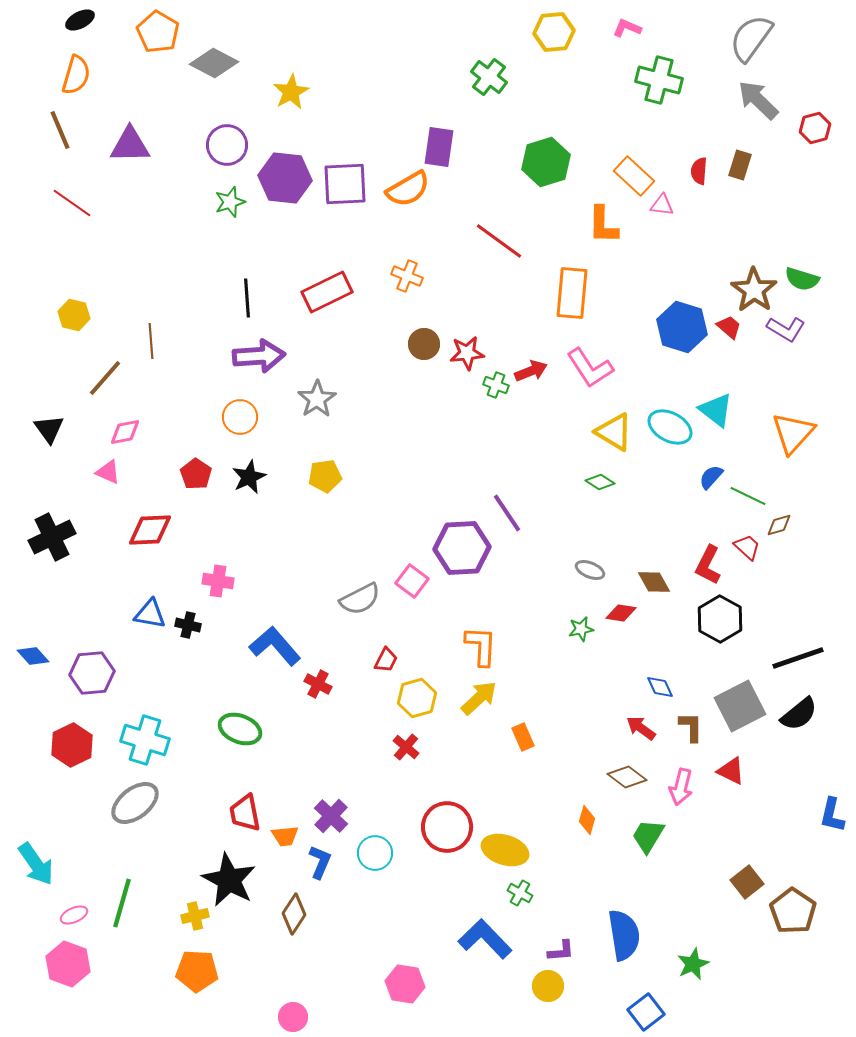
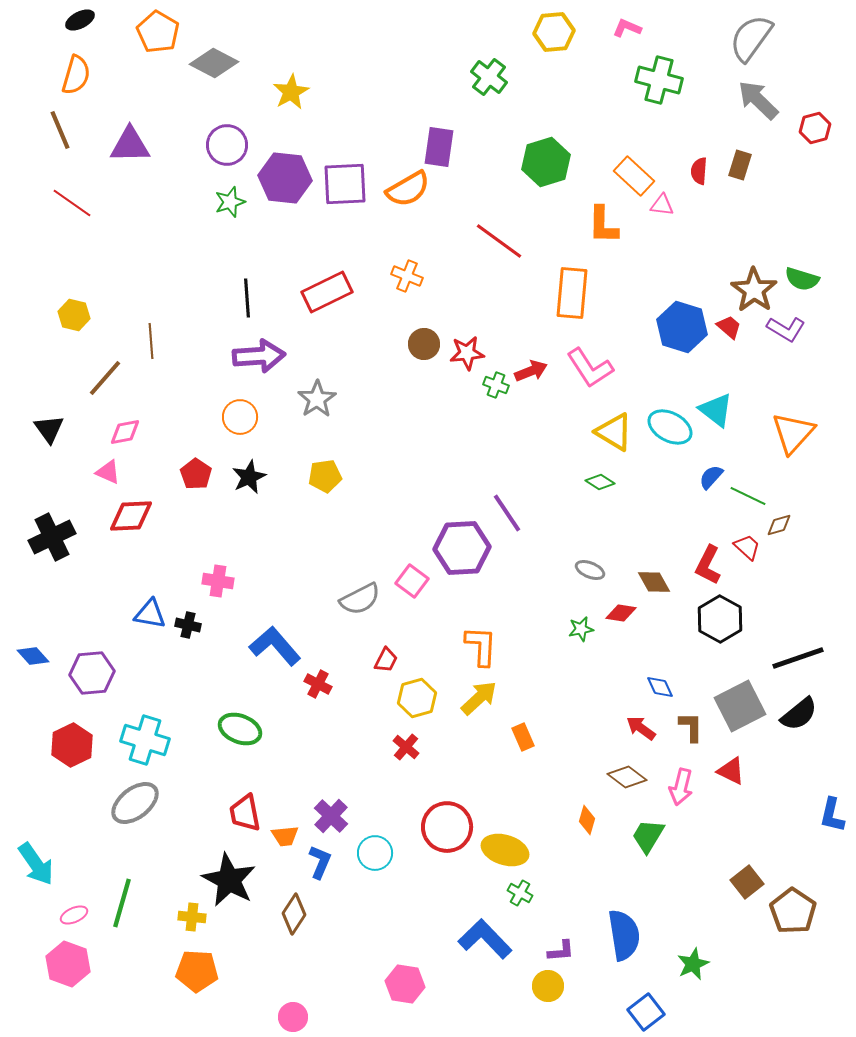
red diamond at (150, 530): moved 19 px left, 14 px up
yellow cross at (195, 916): moved 3 px left, 1 px down; rotated 20 degrees clockwise
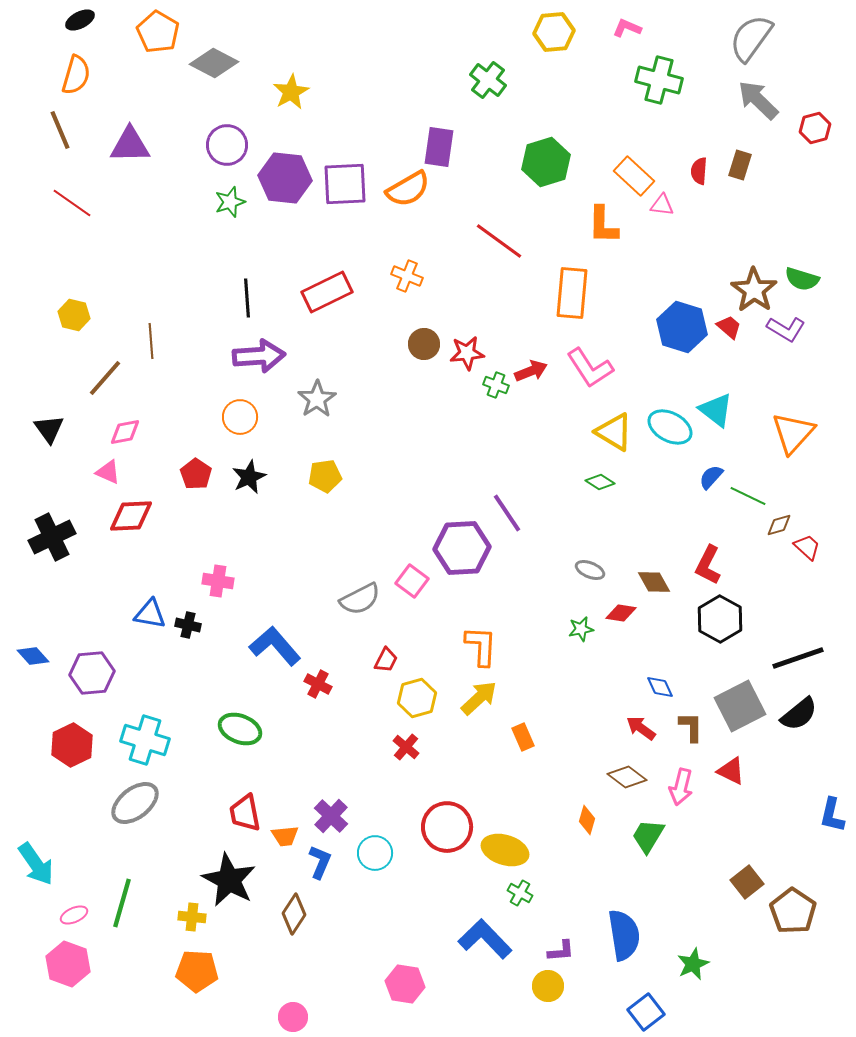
green cross at (489, 77): moved 1 px left, 3 px down
red trapezoid at (747, 547): moved 60 px right
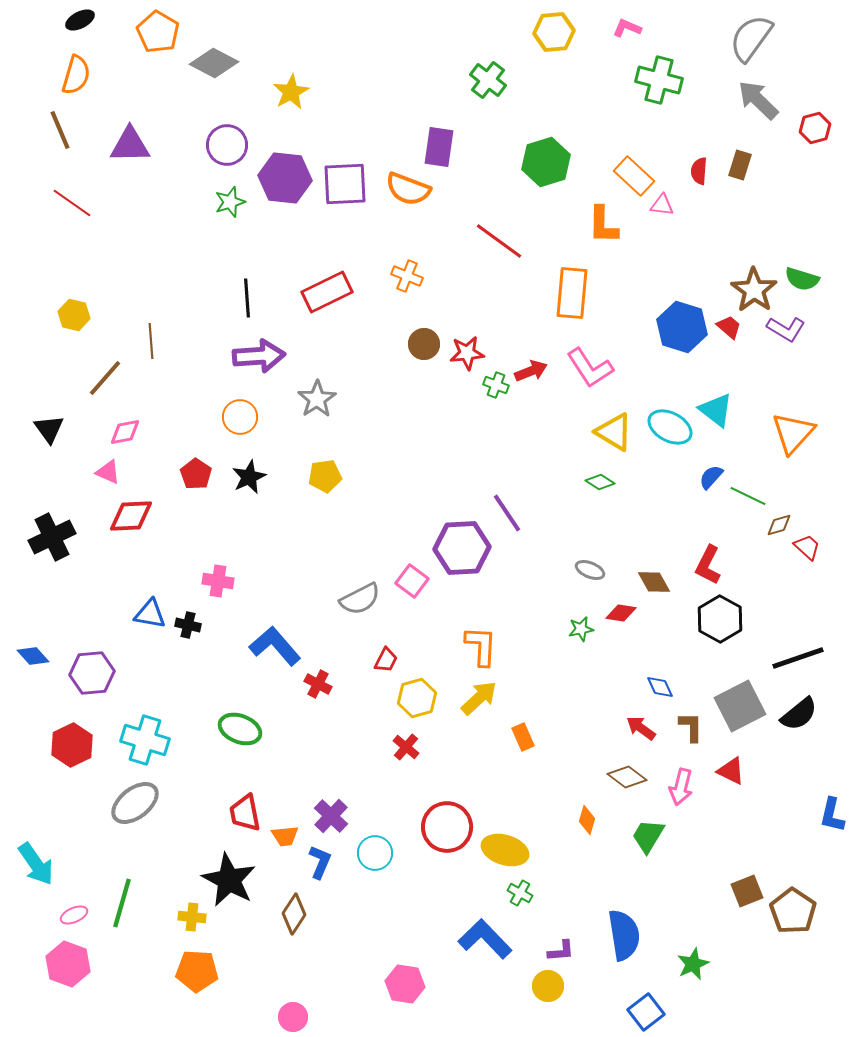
orange semicircle at (408, 189): rotated 51 degrees clockwise
brown square at (747, 882): moved 9 px down; rotated 16 degrees clockwise
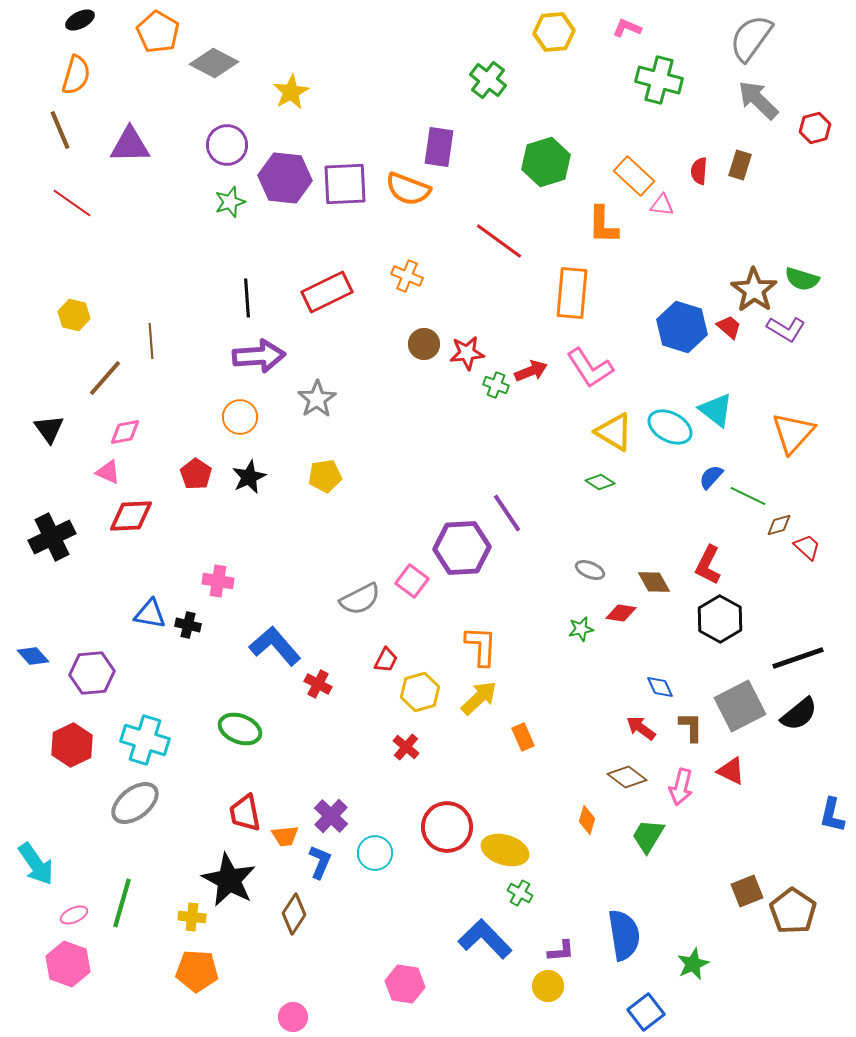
yellow hexagon at (417, 698): moved 3 px right, 6 px up
